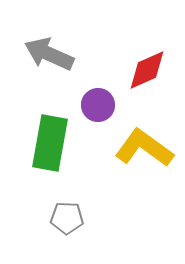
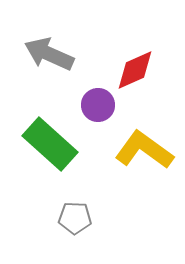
red diamond: moved 12 px left
green rectangle: moved 1 px down; rotated 58 degrees counterclockwise
yellow L-shape: moved 2 px down
gray pentagon: moved 8 px right
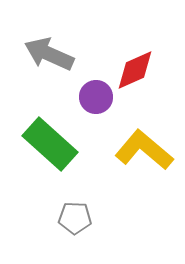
purple circle: moved 2 px left, 8 px up
yellow L-shape: rotated 4 degrees clockwise
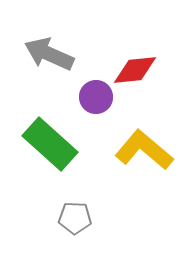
red diamond: rotated 18 degrees clockwise
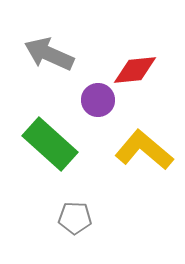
purple circle: moved 2 px right, 3 px down
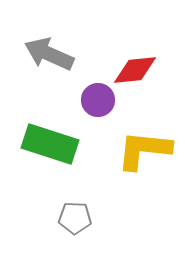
green rectangle: rotated 24 degrees counterclockwise
yellow L-shape: rotated 34 degrees counterclockwise
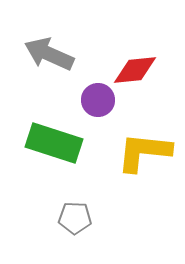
green rectangle: moved 4 px right, 1 px up
yellow L-shape: moved 2 px down
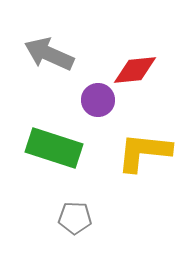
green rectangle: moved 5 px down
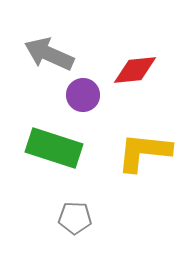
purple circle: moved 15 px left, 5 px up
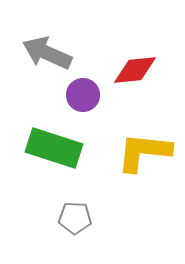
gray arrow: moved 2 px left, 1 px up
